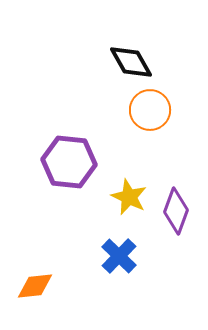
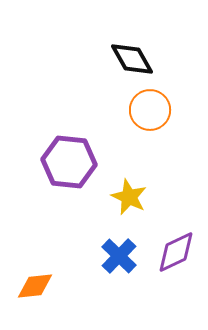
black diamond: moved 1 px right, 3 px up
purple diamond: moved 41 px down; rotated 45 degrees clockwise
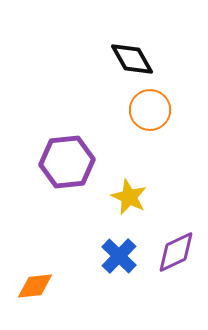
purple hexagon: moved 2 px left; rotated 12 degrees counterclockwise
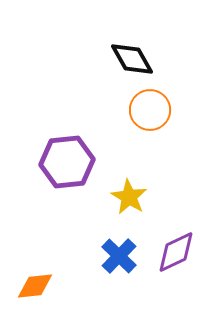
yellow star: rotated 6 degrees clockwise
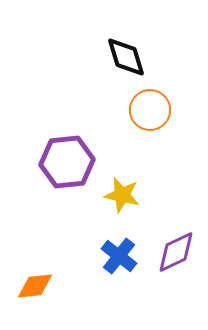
black diamond: moved 6 px left, 2 px up; rotated 12 degrees clockwise
yellow star: moved 7 px left, 2 px up; rotated 18 degrees counterclockwise
blue cross: rotated 6 degrees counterclockwise
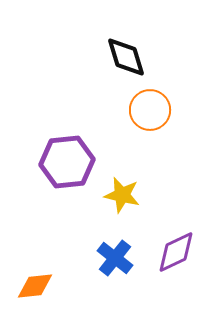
blue cross: moved 4 px left, 2 px down
